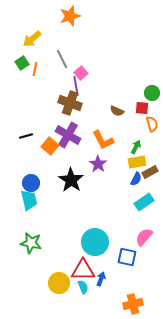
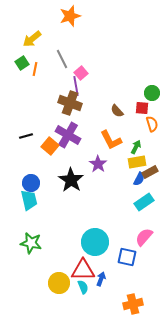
brown semicircle: rotated 24 degrees clockwise
orange L-shape: moved 8 px right
blue semicircle: moved 3 px right
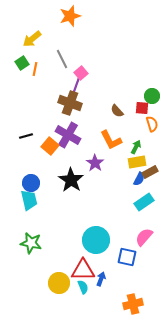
purple line: rotated 30 degrees clockwise
green circle: moved 3 px down
purple star: moved 3 px left, 1 px up
cyan circle: moved 1 px right, 2 px up
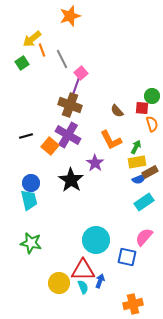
orange line: moved 7 px right, 19 px up; rotated 32 degrees counterclockwise
brown cross: moved 2 px down
blue semicircle: rotated 40 degrees clockwise
blue arrow: moved 1 px left, 2 px down
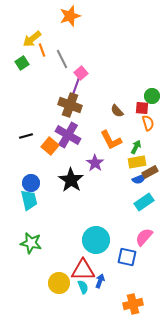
orange semicircle: moved 4 px left, 1 px up
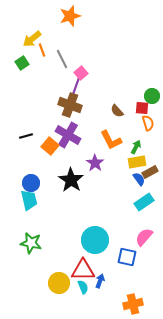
blue semicircle: rotated 104 degrees counterclockwise
cyan circle: moved 1 px left
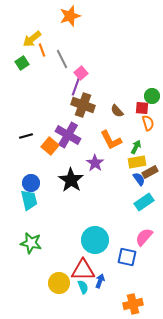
brown cross: moved 13 px right
